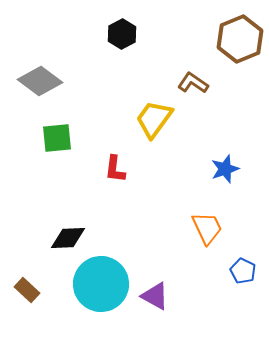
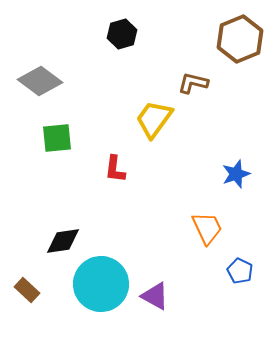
black hexagon: rotated 12 degrees clockwise
brown L-shape: rotated 20 degrees counterclockwise
blue star: moved 11 px right, 5 px down
black diamond: moved 5 px left, 3 px down; rotated 6 degrees counterclockwise
blue pentagon: moved 3 px left
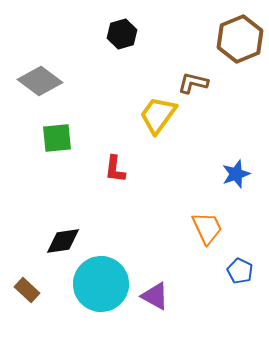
yellow trapezoid: moved 4 px right, 4 px up
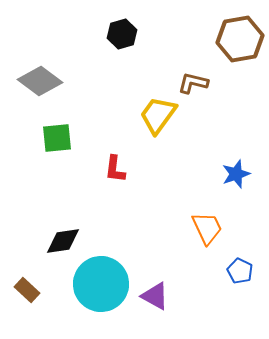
brown hexagon: rotated 12 degrees clockwise
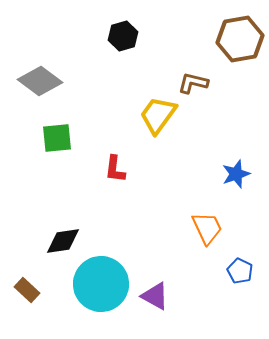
black hexagon: moved 1 px right, 2 px down
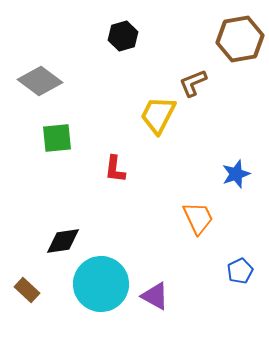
brown L-shape: rotated 36 degrees counterclockwise
yellow trapezoid: rotated 9 degrees counterclockwise
orange trapezoid: moved 9 px left, 10 px up
blue pentagon: rotated 20 degrees clockwise
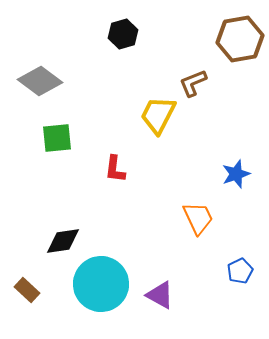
black hexagon: moved 2 px up
purple triangle: moved 5 px right, 1 px up
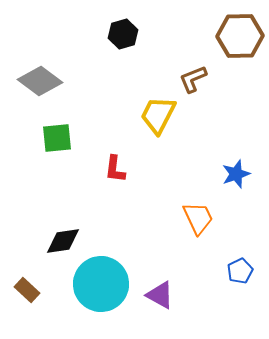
brown hexagon: moved 3 px up; rotated 9 degrees clockwise
brown L-shape: moved 4 px up
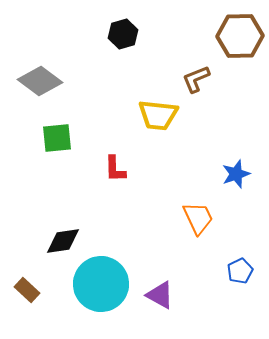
brown L-shape: moved 3 px right
yellow trapezoid: rotated 111 degrees counterclockwise
red L-shape: rotated 8 degrees counterclockwise
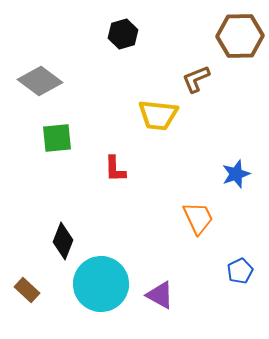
black diamond: rotated 60 degrees counterclockwise
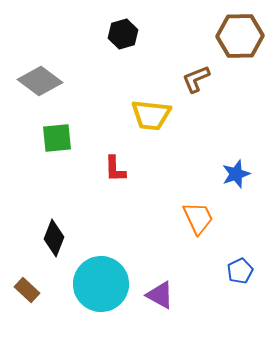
yellow trapezoid: moved 7 px left
black diamond: moved 9 px left, 3 px up
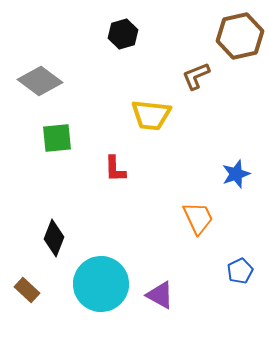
brown hexagon: rotated 12 degrees counterclockwise
brown L-shape: moved 3 px up
